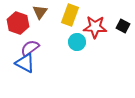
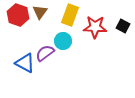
red hexagon: moved 8 px up
cyan circle: moved 14 px left, 1 px up
purple semicircle: moved 15 px right, 5 px down
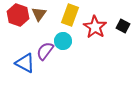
brown triangle: moved 1 px left, 2 px down
red star: rotated 30 degrees clockwise
purple semicircle: moved 2 px up; rotated 18 degrees counterclockwise
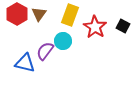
red hexagon: moved 1 px left, 1 px up; rotated 10 degrees clockwise
blue triangle: rotated 15 degrees counterclockwise
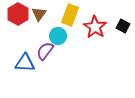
red hexagon: moved 1 px right
cyan circle: moved 5 px left, 5 px up
blue triangle: rotated 10 degrees counterclockwise
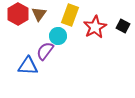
red star: rotated 10 degrees clockwise
blue triangle: moved 3 px right, 3 px down
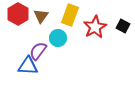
brown triangle: moved 2 px right, 2 px down
cyan circle: moved 2 px down
purple semicircle: moved 7 px left
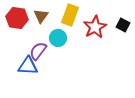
red hexagon: moved 1 px left, 4 px down; rotated 20 degrees counterclockwise
black square: moved 1 px up
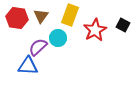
red star: moved 3 px down
purple semicircle: moved 4 px up; rotated 12 degrees clockwise
